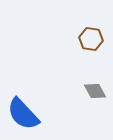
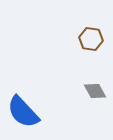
blue semicircle: moved 2 px up
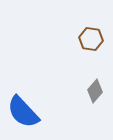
gray diamond: rotated 70 degrees clockwise
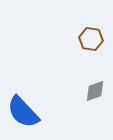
gray diamond: rotated 30 degrees clockwise
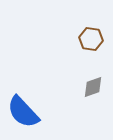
gray diamond: moved 2 px left, 4 px up
